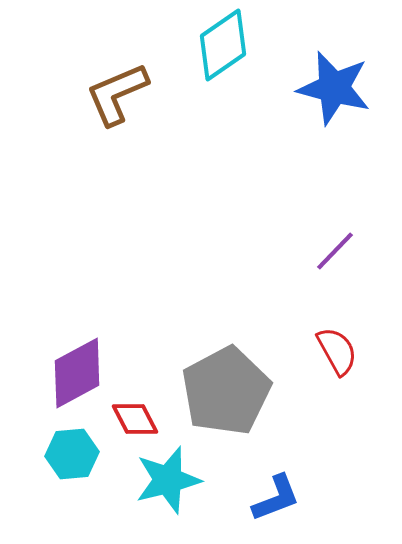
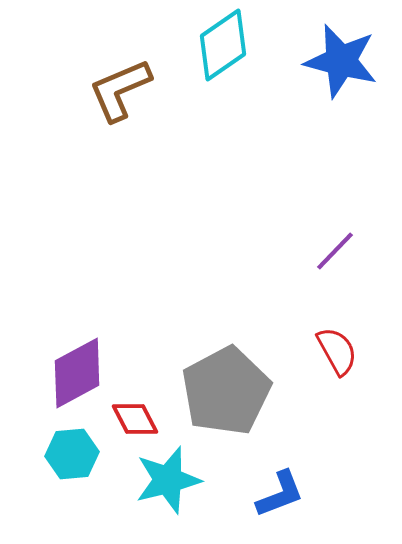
blue star: moved 7 px right, 27 px up
brown L-shape: moved 3 px right, 4 px up
blue L-shape: moved 4 px right, 4 px up
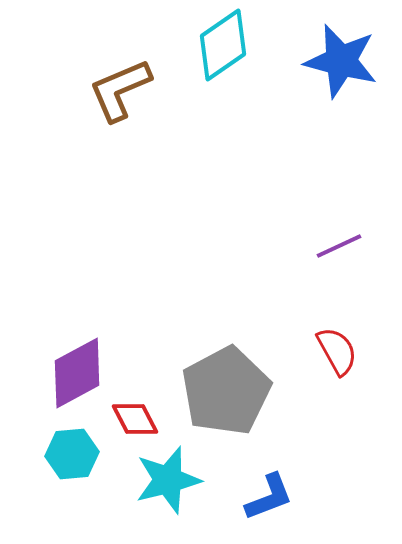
purple line: moved 4 px right, 5 px up; rotated 21 degrees clockwise
blue L-shape: moved 11 px left, 3 px down
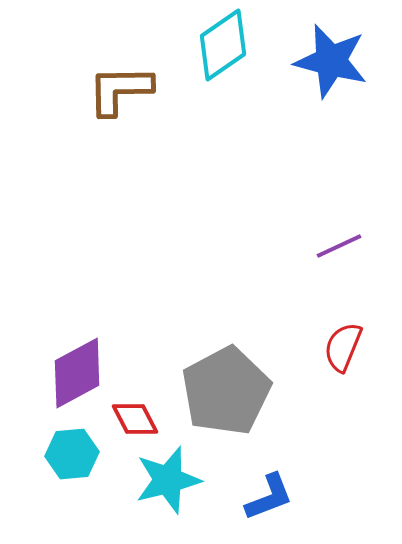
blue star: moved 10 px left
brown L-shape: rotated 22 degrees clockwise
red semicircle: moved 6 px right, 4 px up; rotated 129 degrees counterclockwise
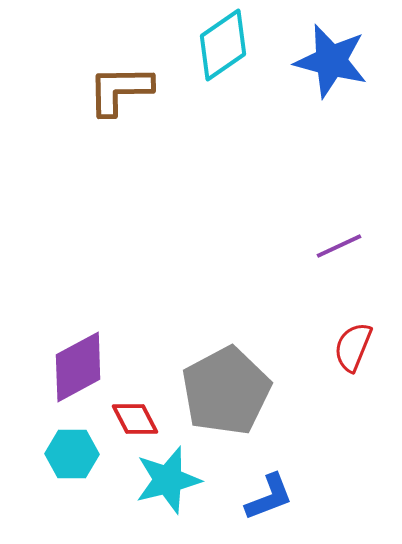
red semicircle: moved 10 px right
purple diamond: moved 1 px right, 6 px up
cyan hexagon: rotated 6 degrees clockwise
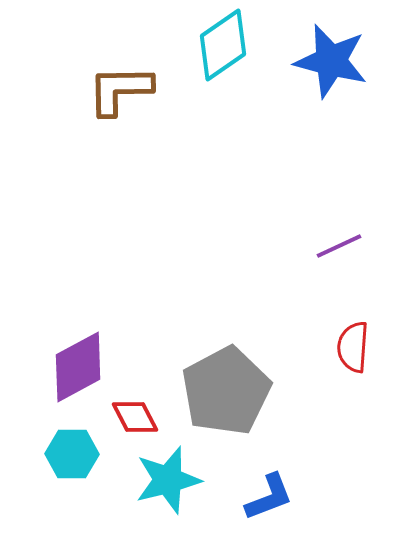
red semicircle: rotated 18 degrees counterclockwise
red diamond: moved 2 px up
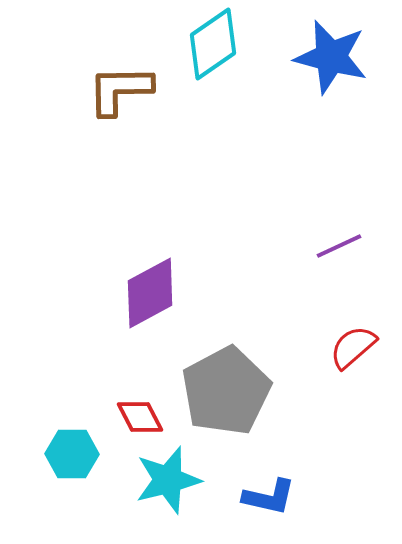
cyan diamond: moved 10 px left, 1 px up
blue star: moved 4 px up
red semicircle: rotated 45 degrees clockwise
purple diamond: moved 72 px right, 74 px up
red diamond: moved 5 px right
blue L-shape: rotated 34 degrees clockwise
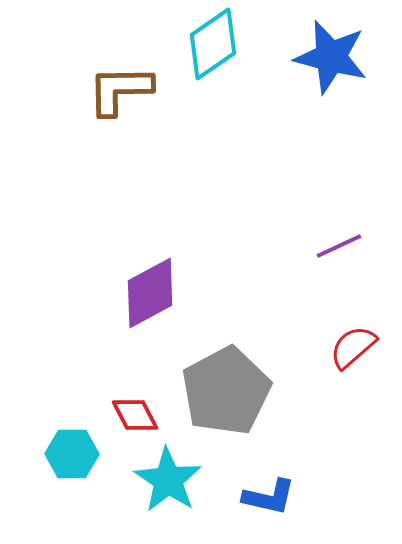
red diamond: moved 5 px left, 2 px up
cyan star: rotated 24 degrees counterclockwise
